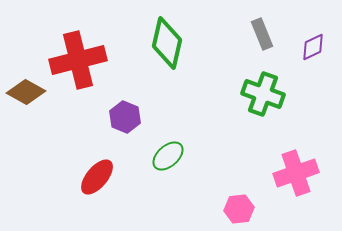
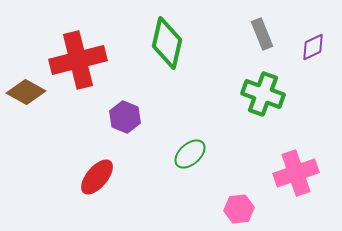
green ellipse: moved 22 px right, 2 px up
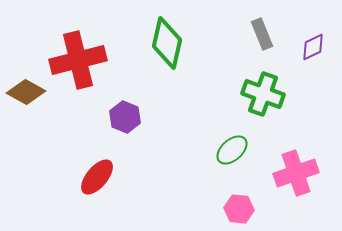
green ellipse: moved 42 px right, 4 px up
pink hexagon: rotated 12 degrees clockwise
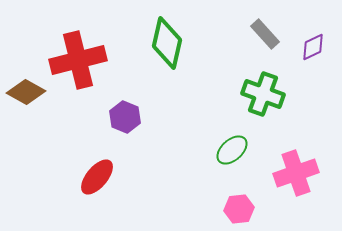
gray rectangle: moved 3 px right; rotated 20 degrees counterclockwise
pink hexagon: rotated 12 degrees counterclockwise
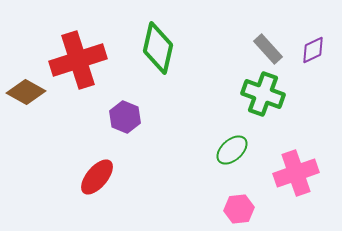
gray rectangle: moved 3 px right, 15 px down
green diamond: moved 9 px left, 5 px down
purple diamond: moved 3 px down
red cross: rotated 4 degrees counterclockwise
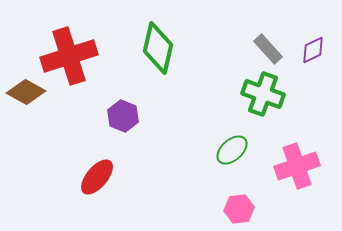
red cross: moved 9 px left, 4 px up
purple hexagon: moved 2 px left, 1 px up
pink cross: moved 1 px right, 7 px up
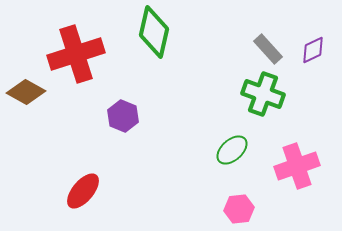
green diamond: moved 4 px left, 16 px up
red cross: moved 7 px right, 2 px up
red ellipse: moved 14 px left, 14 px down
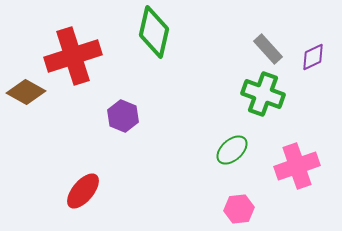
purple diamond: moved 7 px down
red cross: moved 3 px left, 2 px down
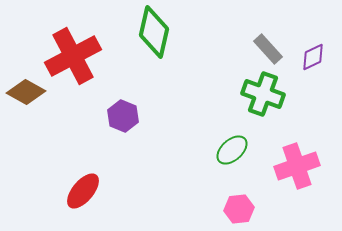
red cross: rotated 10 degrees counterclockwise
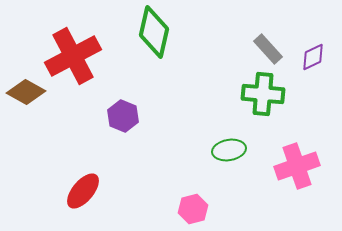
green cross: rotated 15 degrees counterclockwise
green ellipse: moved 3 px left; rotated 32 degrees clockwise
pink hexagon: moved 46 px left; rotated 8 degrees counterclockwise
